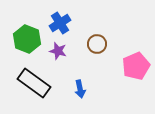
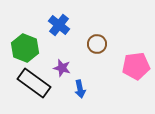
blue cross: moved 1 px left, 2 px down; rotated 20 degrees counterclockwise
green hexagon: moved 2 px left, 9 px down
purple star: moved 4 px right, 17 px down
pink pentagon: rotated 16 degrees clockwise
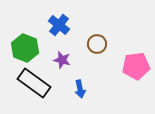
purple star: moved 8 px up
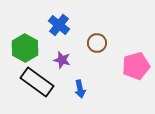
brown circle: moved 1 px up
green hexagon: rotated 8 degrees clockwise
pink pentagon: rotated 8 degrees counterclockwise
black rectangle: moved 3 px right, 1 px up
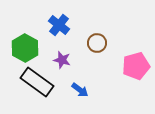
blue arrow: moved 1 px down; rotated 42 degrees counterclockwise
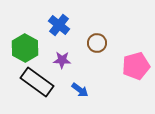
purple star: rotated 12 degrees counterclockwise
